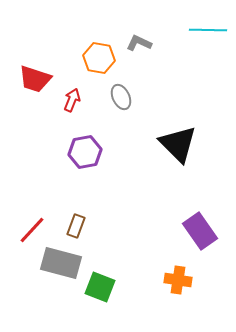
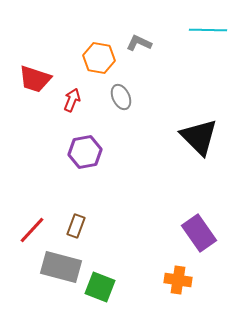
black triangle: moved 21 px right, 7 px up
purple rectangle: moved 1 px left, 2 px down
gray rectangle: moved 4 px down
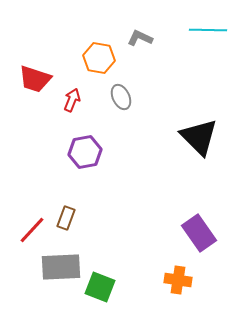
gray L-shape: moved 1 px right, 5 px up
brown rectangle: moved 10 px left, 8 px up
gray rectangle: rotated 18 degrees counterclockwise
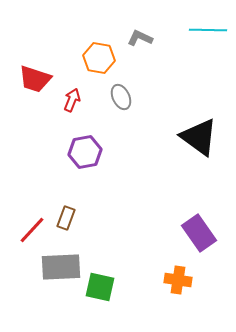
black triangle: rotated 9 degrees counterclockwise
green square: rotated 8 degrees counterclockwise
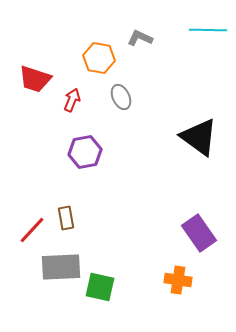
brown rectangle: rotated 30 degrees counterclockwise
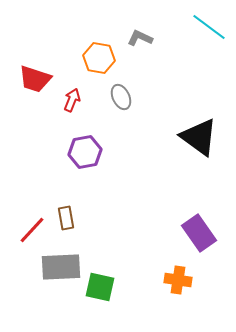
cyan line: moved 1 px right, 3 px up; rotated 36 degrees clockwise
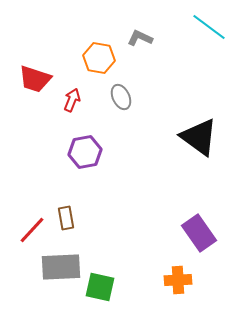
orange cross: rotated 12 degrees counterclockwise
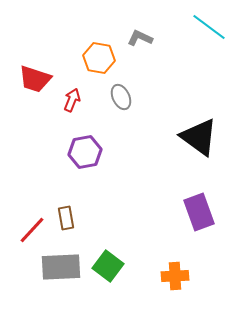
purple rectangle: moved 21 px up; rotated 15 degrees clockwise
orange cross: moved 3 px left, 4 px up
green square: moved 8 px right, 21 px up; rotated 24 degrees clockwise
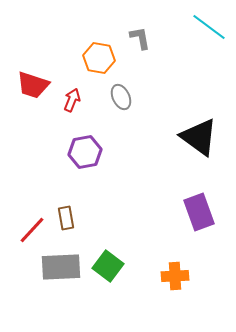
gray L-shape: rotated 55 degrees clockwise
red trapezoid: moved 2 px left, 6 px down
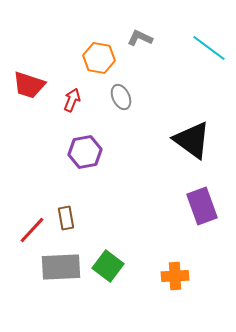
cyan line: moved 21 px down
gray L-shape: rotated 55 degrees counterclockwise
red trapezoid: moved 4 px left
black triangle: moved 7 px left, 3 px down
purple rectangle: moved 3 px right, 6 px up
